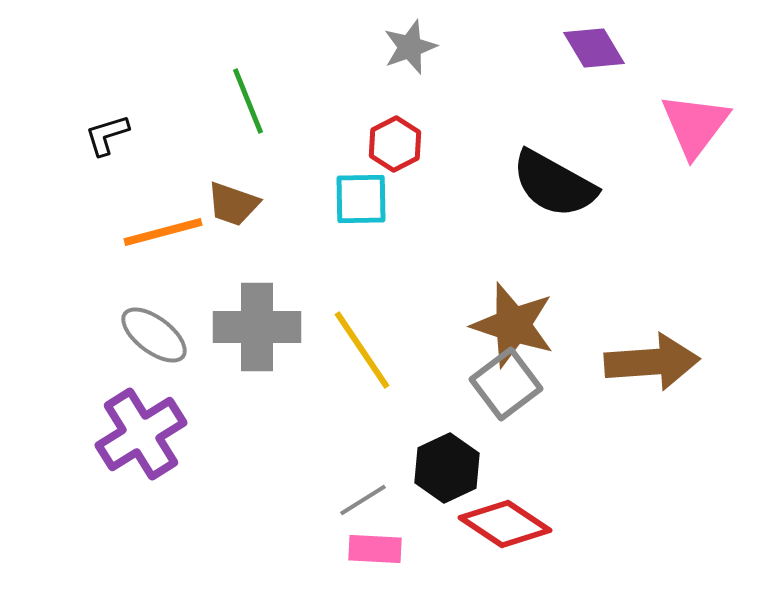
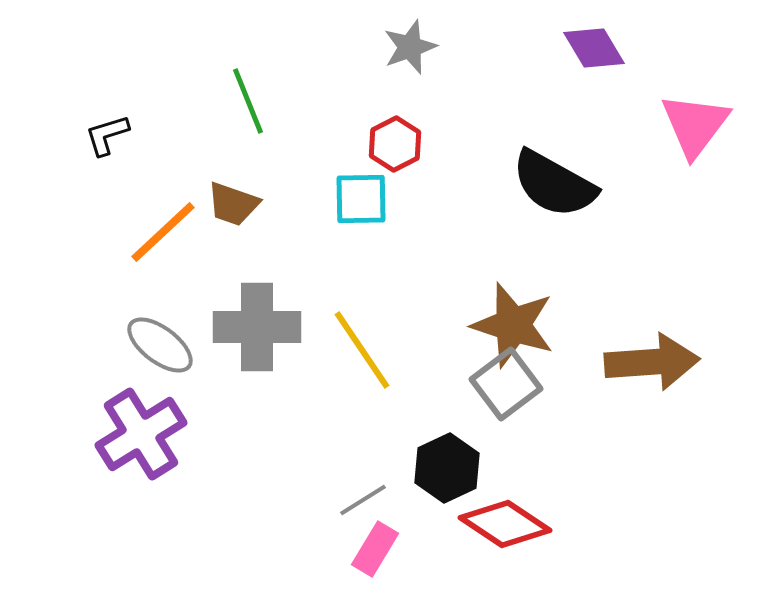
orange line: rotated 28 degrees counterclockwise
gray ellipse: moved 6 px right, 10 px down
pink rectangle: rotated 62 degrees counterclockwise
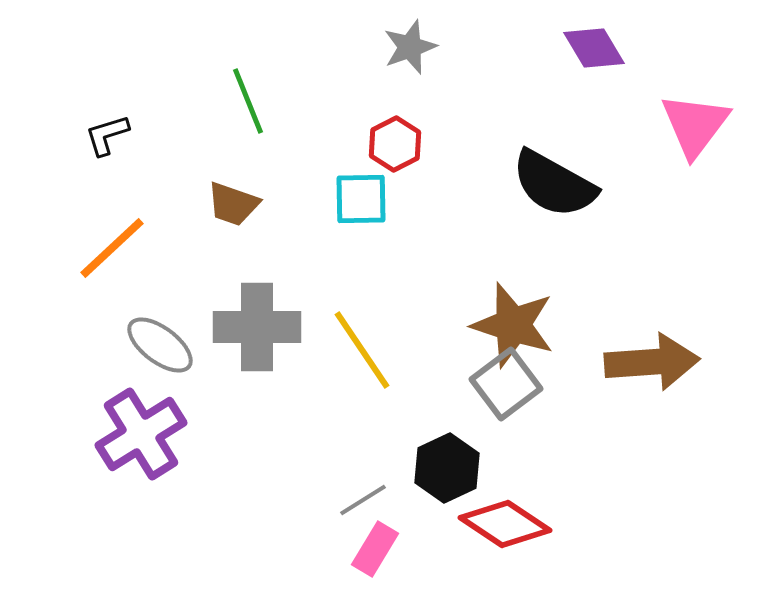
orange line: moved 51 px left, 16 px down
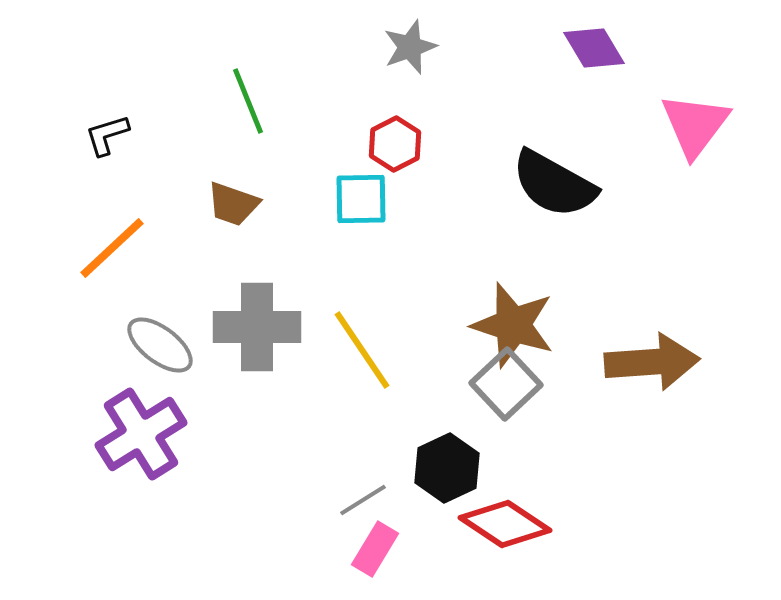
gray square: rotated 6 degrees counterclockwise
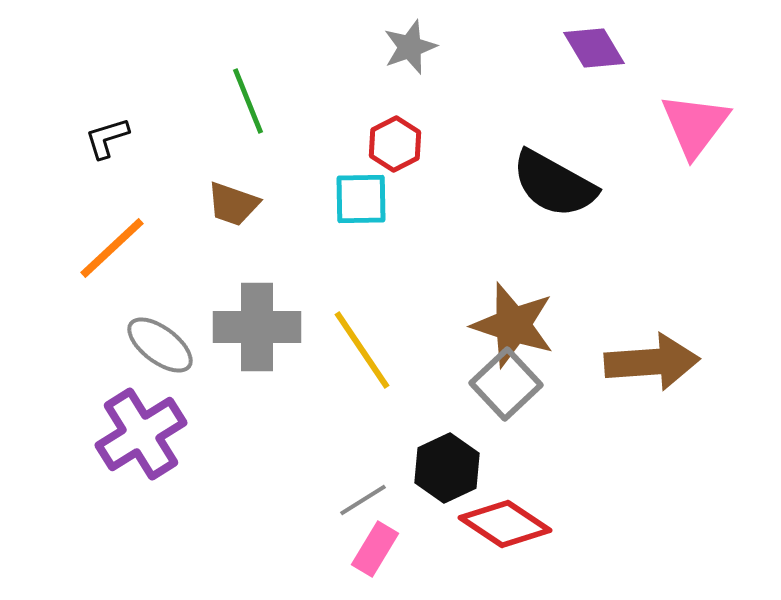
black L-shape: moved 3 px down
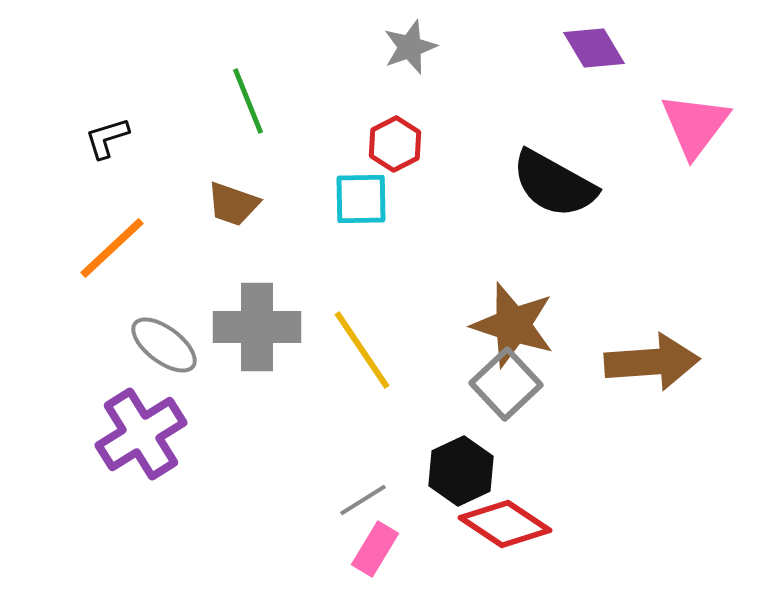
gray ellipse: moved 4 px right
black hexagon: moved 14 px right, 3 px down
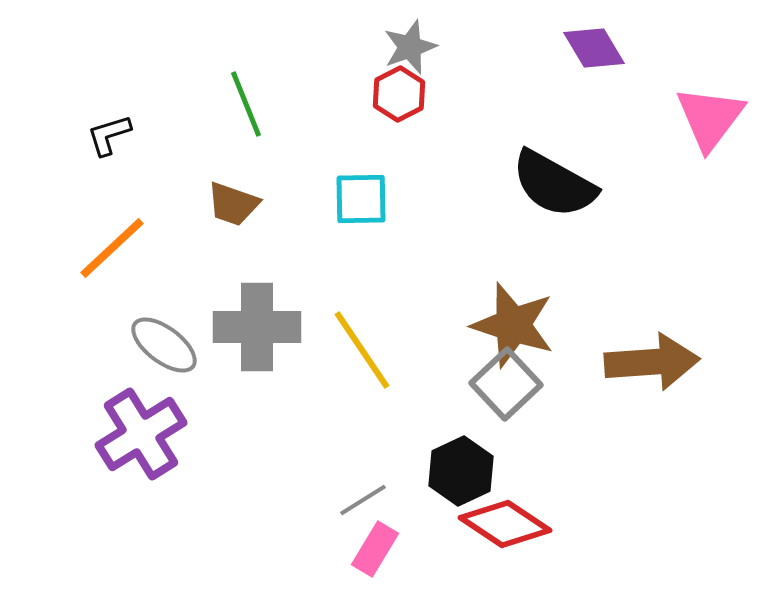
green line: moved 2 px left, 3 px down
pink triangle: moved 15 px right, 7 px up
black L-shape: moved 2 px right, 3 px up
red hexagon: moved 4 px right, 50 px up
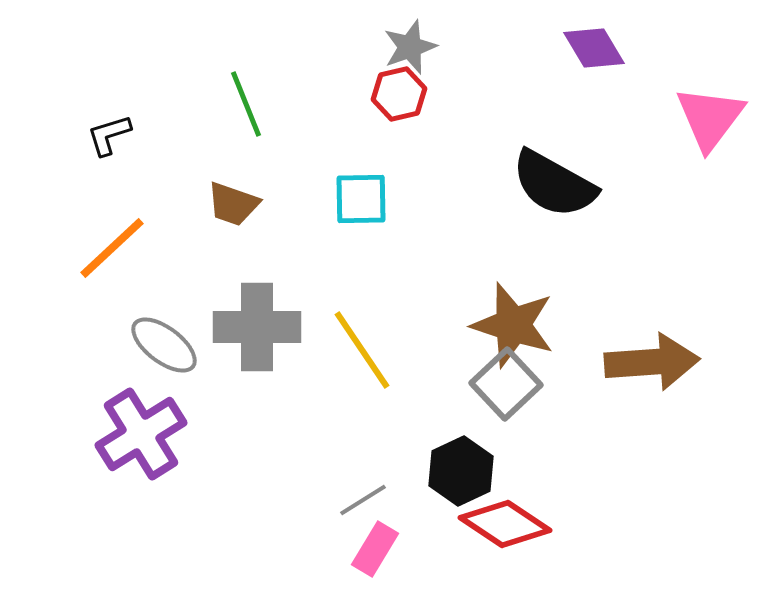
red hexagon: rotated 14 degrees clockwise
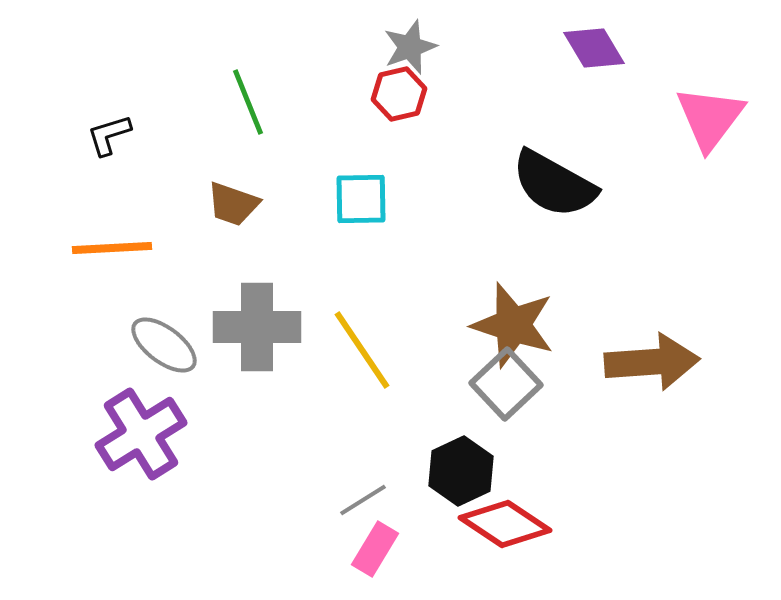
green line: moved 2 px right, 2 px up
orange line: rotated 40 degrees clockwise
